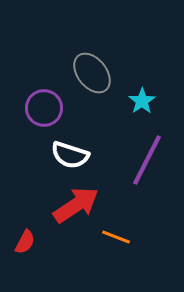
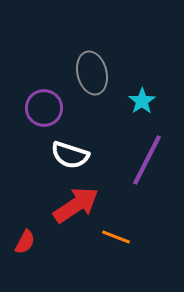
gray ellipse: rotated 24 degrees clockwise
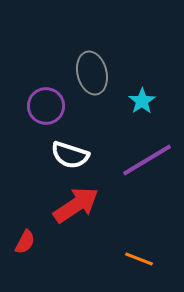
purple circle: moved 2 px right, 2 px up
purple line: rotated 32 degrees clockwise
orange line: moved 23 px right, 22 px down
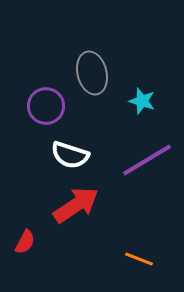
cyan star: rotated 20 degrees counterclockwise
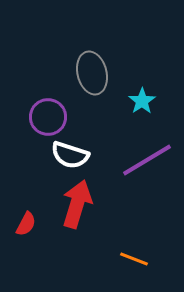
cyan star: rotated 20 degrees clockwise
purple circle: moved 2 px right, 11 px down
red arrow: moved 1 px right, 1 px up; rotated 39 degrees counterclockwise
red semicircle: moved 1 px right, 18 px up
orange line: moved 5 px left
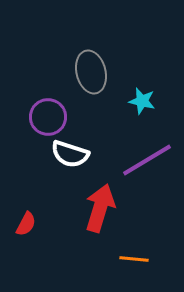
gray ellipse: moved 1 px left, 1 px up
cyan star: rotated 24 degrees counterclockwise
white semicircle: moved 1 px up
red arrow: moved 23 px right, 4 px down
orange line: rotated 16 degrees counterclockwise
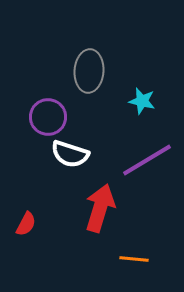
gray ellipse: moved 2 px left, 1 px up; rotated 18 degrees clockwise
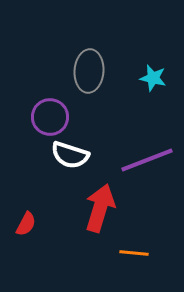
cyan star: moved 11 px right, 23 px up
purple circle: moved 2 px right
white semicircle: moved 1 px down
purple line: rotated 10 degrees clockwise
orange line: moved 6 px up
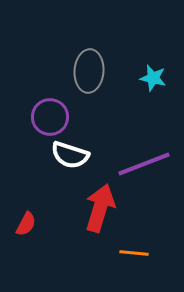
purple line: moved 3 px left, 4 px down
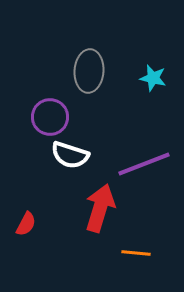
orange line: moved 2 px right
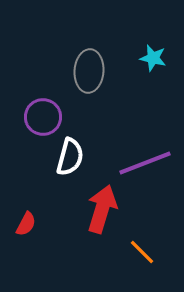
cyan star: moved 20 px up
purple circle: moved 7 px left
white semicircle: moved 2 px down; rotated 93 degrees counterclockwise
purple line: moved 1 px right, 1 px up
red arrow: moved 2 px right, 1 px down
orange line: moved 6 px right, 1 px up; rotated 40 degrees clockwise
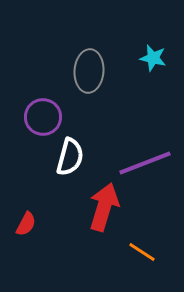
red arrow: moved 2 px right, 2 px up
orange line: rotated 12 degrees counterclockwise
